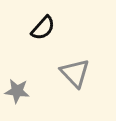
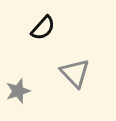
gray star: moved 1 px right; rotated 25 degrees counterclockwise
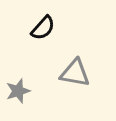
gray triangle: rotated 36 degrees counterclockwise
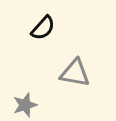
gray star: moved 7 px right, 14 px down
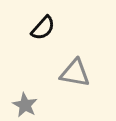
gray star: rotated 25 degrees counterclockwise
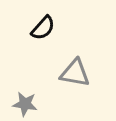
gray star: moved 1 px up; rotated 20 degrees counterclockwise
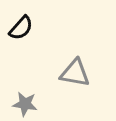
black semicircle: moved 22 px left
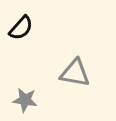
gray star: moved 4 px up
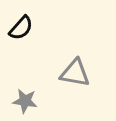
gray star: moved 1 px down
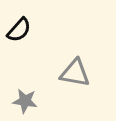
black semicircle: moved 2 px left, 2 px down
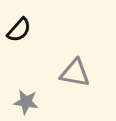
gray star: moved 1 px right, 1 px down
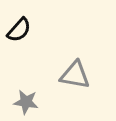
gray triangle: moved 2 px down
